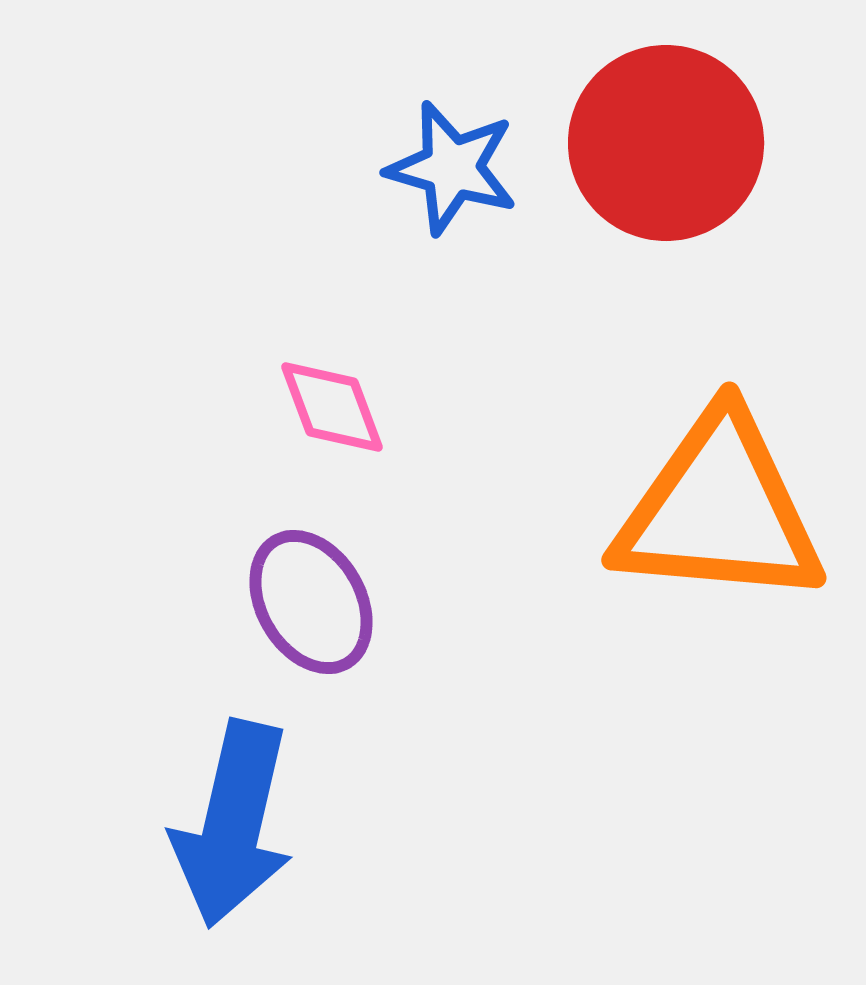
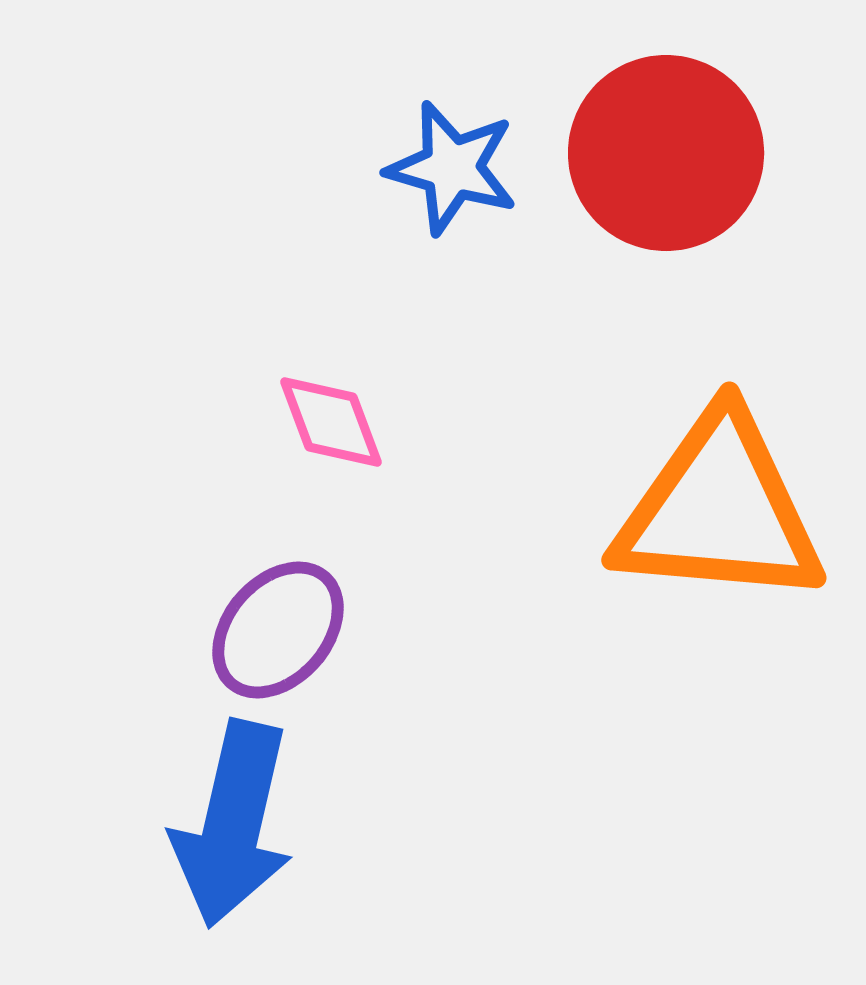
red circle: moved 10 px down
pink diamond: moved 1 px left, 15 px down
purple ellipse: moved 33 px left, 28 px down; rotated 71 degrees clockwise
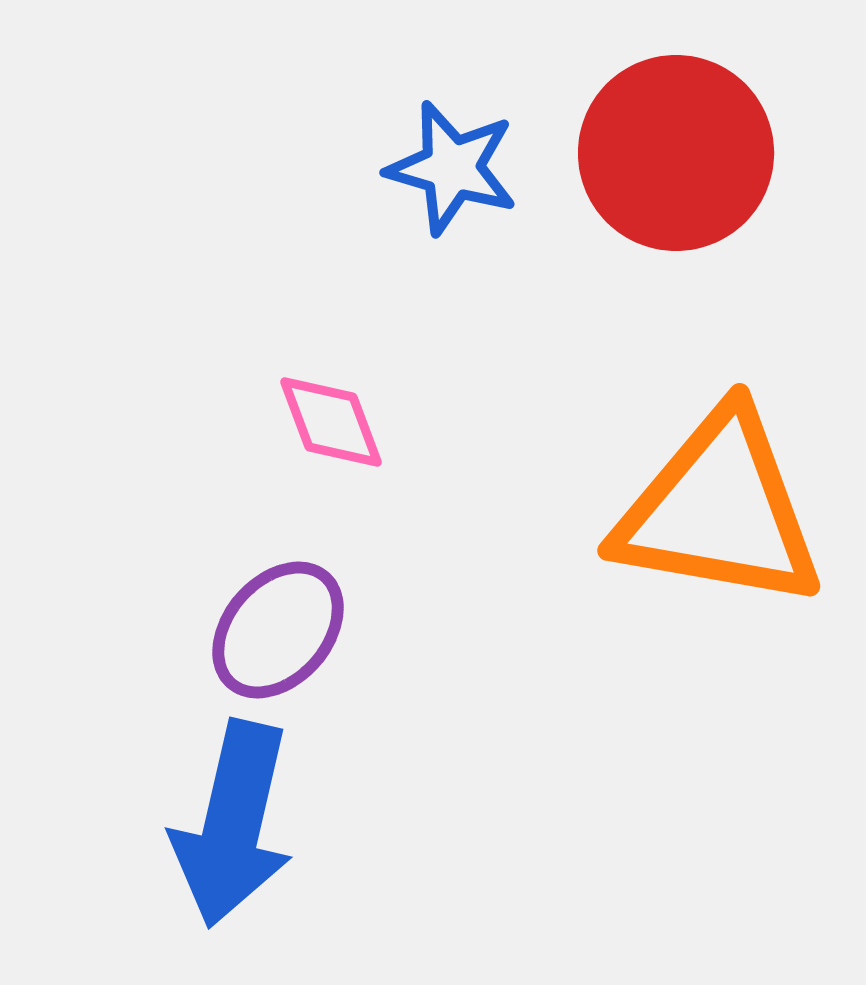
red circle: moved 10 px right
orange triangle: rotated 5 degrees clockwise
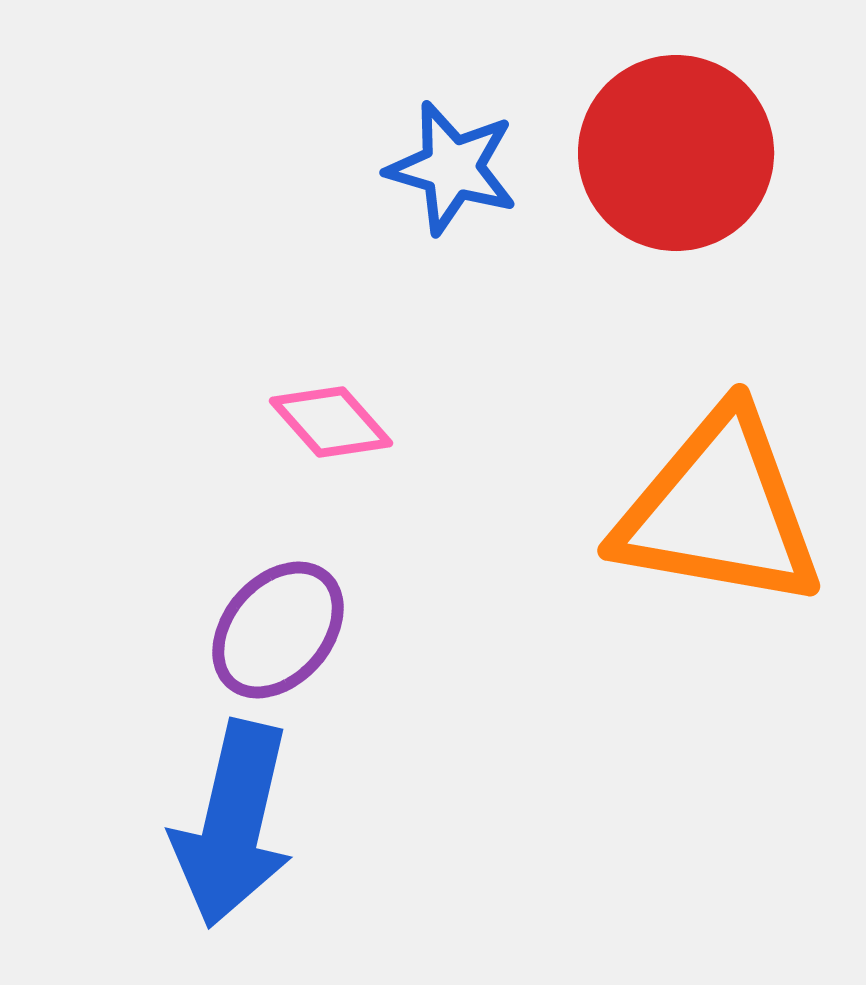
pink diamond: rotated 21 degrees counterclockwise
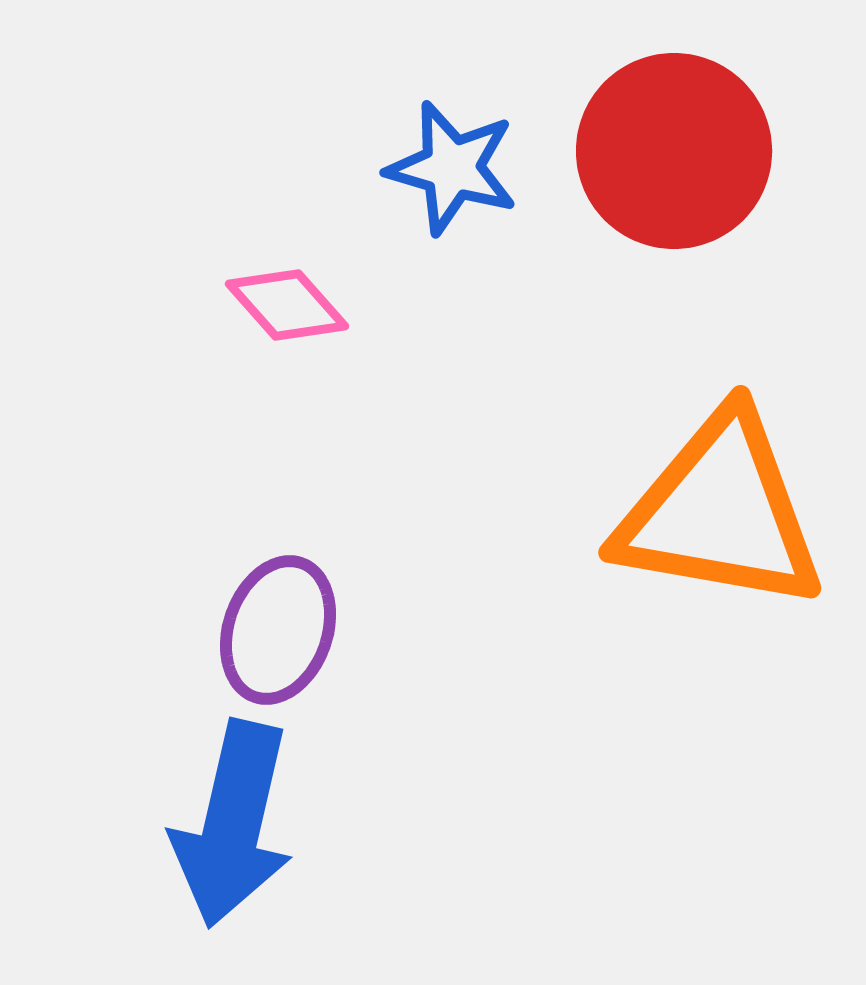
red circle: moved 2 px left, 2 px up
pink diamond: moved 44 px left, 117 px up
orange triangle: moved 1 px right, 2 px down
purple ellipse: rotated 22 degrees counterclockwise
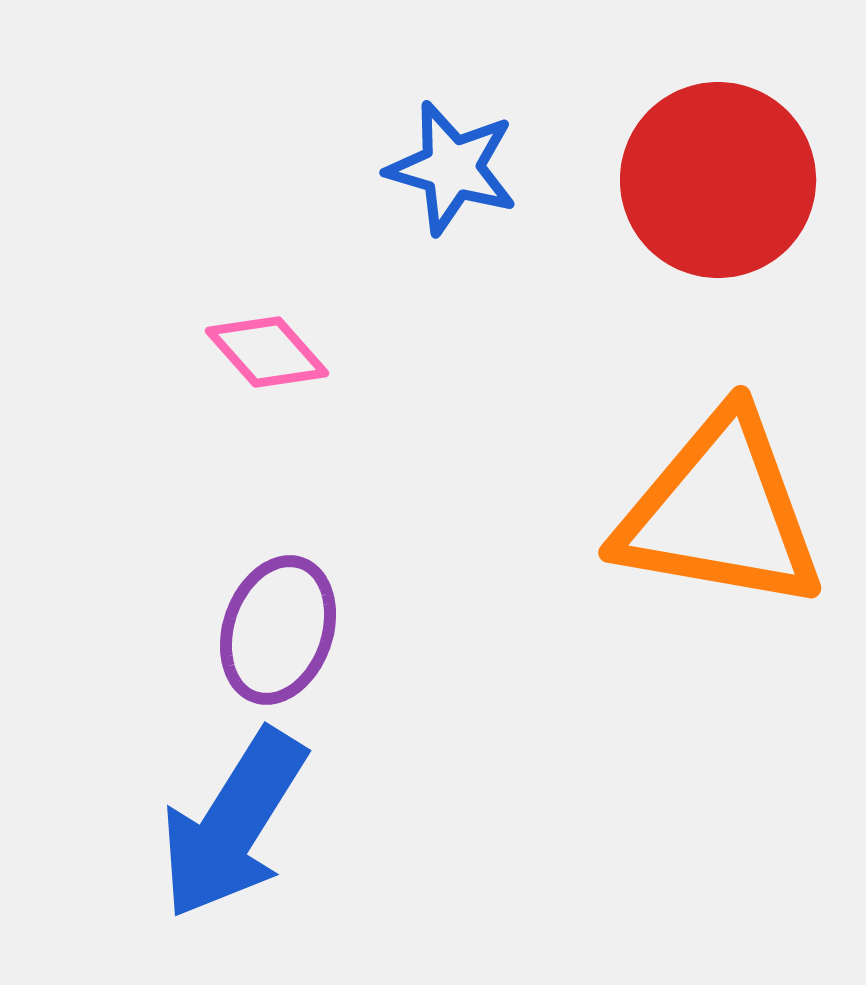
red circle: moved 44 px right, 29 px down
pink diamond: moved 20 px left, 47 px down
blue arrow: rotated 19 degrees clockwise
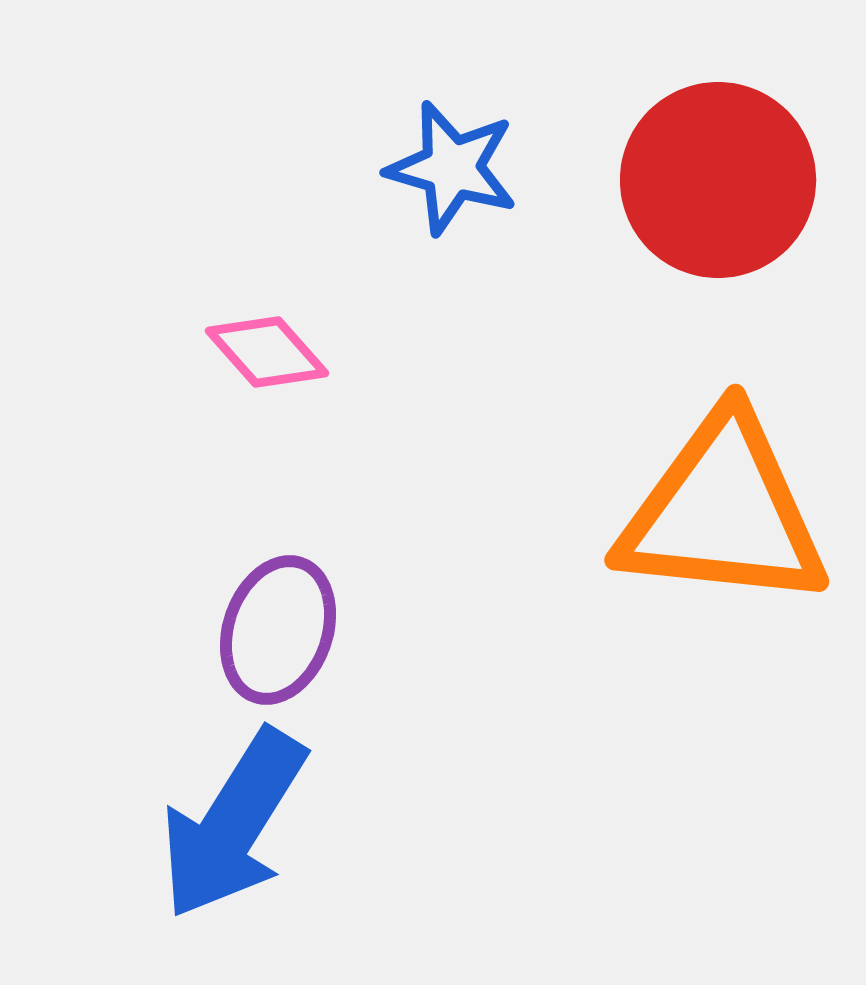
orange triangle: moved 3 px right; rotated 4 degrees counterclockwise
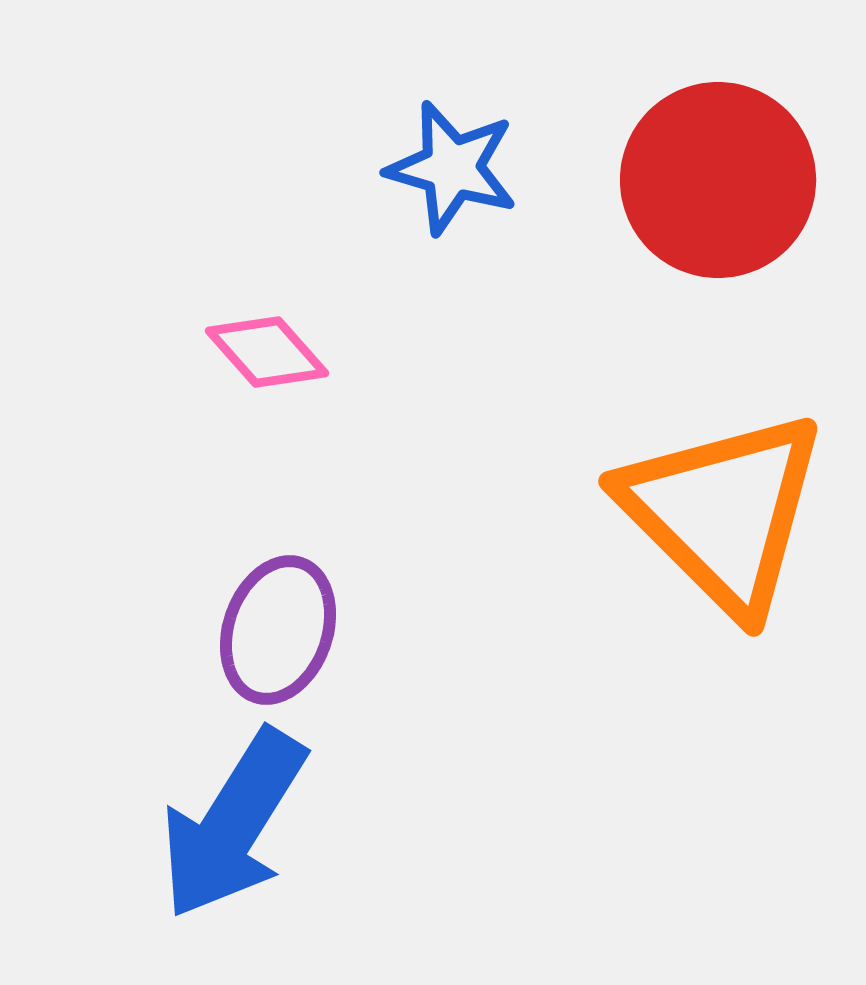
orange triangle: rotated 39 degrees clockwise
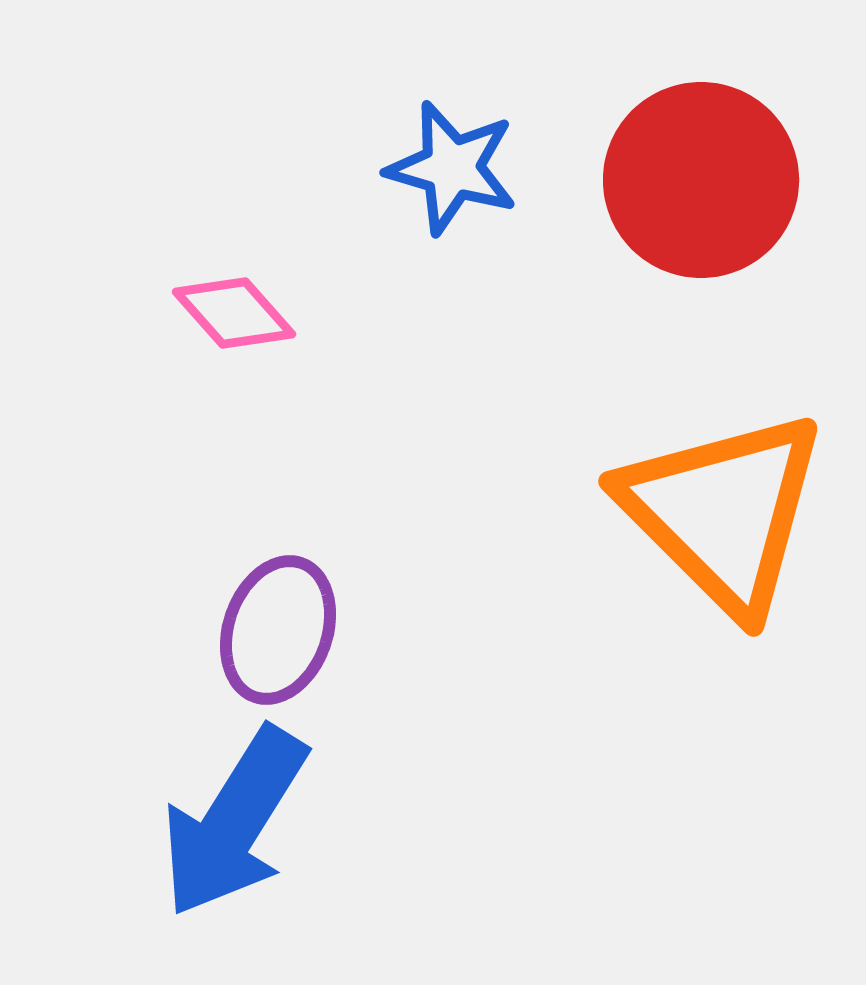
red circle: moved 17 px left
pink diamond: moved 33 px left, 39 px up
blue arrow: moved 1 px right, 2 px up
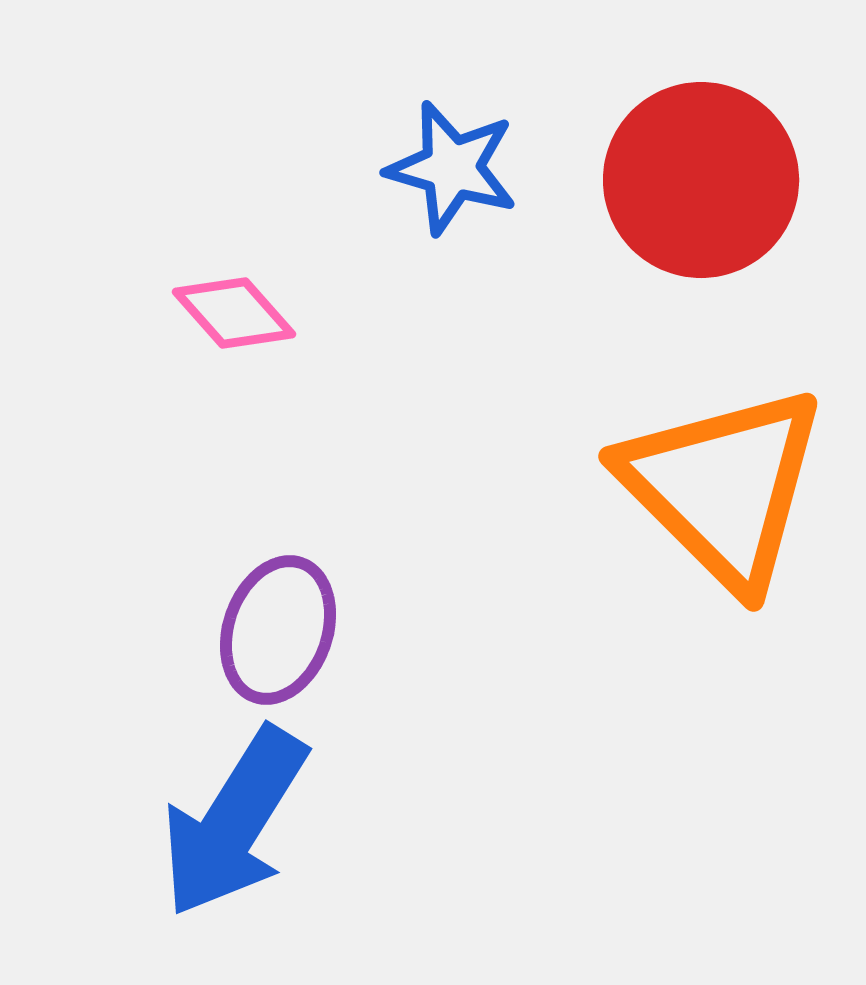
orange triangle: moved 25 px up
